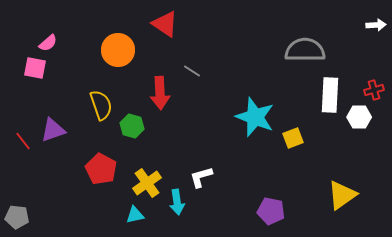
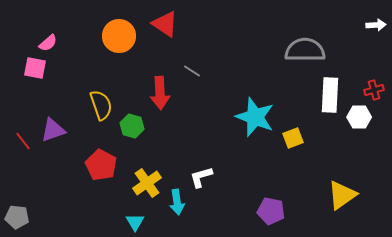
orange circle: moved 1 px right, 14 px up
red pentagon: moved 4 px up
cyan triangle: moved 7 px down; rotated 48 degrees counterclockwise
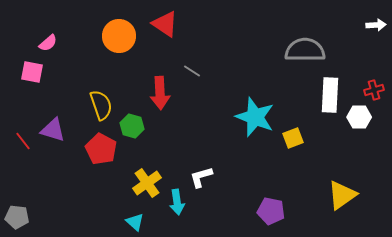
pink square: moved 3 px left, 4 px down
purple triangle: rotated 36 degrees clockwise
red pentagon: moved 16 px up
cyan triangle: rotated 18 degrees counterclockwise
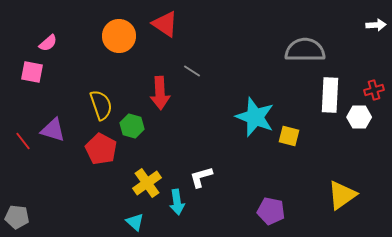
yellow square: moved 4 px left, 2 px up; rotated 35 degrees clockwise
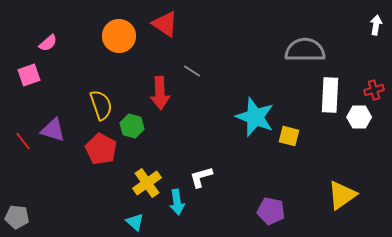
white arrow: rotated 78 degrees counterclockwise
pink square: moved 3 px left, 3 px down; rotated 30 degrees counterclockwise
